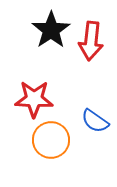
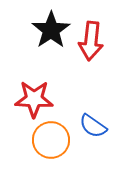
blue semicircle: moved 2 px left, 5 px down
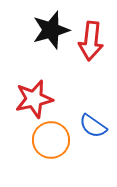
black star: rotated 18 degrees clockwise
red star: rotated 15 degrees counterclockwise
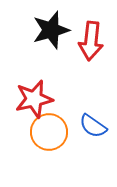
orange circle: moved 2 px left, 8 px up
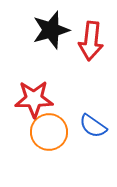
red star: rotated 12 degrees clockwise
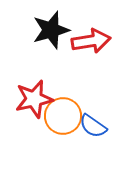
red arrow: rotated 105 degrees counterclockwise
red star: rotated 12 degrees counterclockwise
orange circle: moved 14 px right, 16 px up
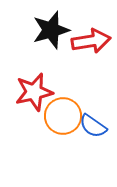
red star: moved 7 px up
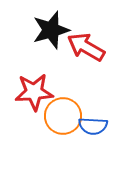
red arrow: moved 5 px left, 6 px down; rotated 141 degrees counterclockwise
red star: rotated 9 degrees clockwise
blue semicircle: rotated 32 degrees counterclockwise
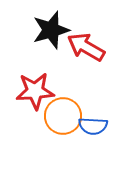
red star: moved 1 px right, 1 px up
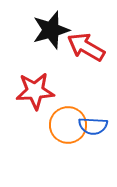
orange circle: moved 5 px right, 9 px down
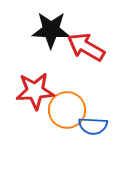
black star: rotated 18 degrees clockwise
orange circle: moved 1 px left, 15 px up
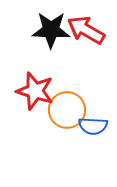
red arrow: moved 17 px up
red star: rotated 21 degrees clockwise
